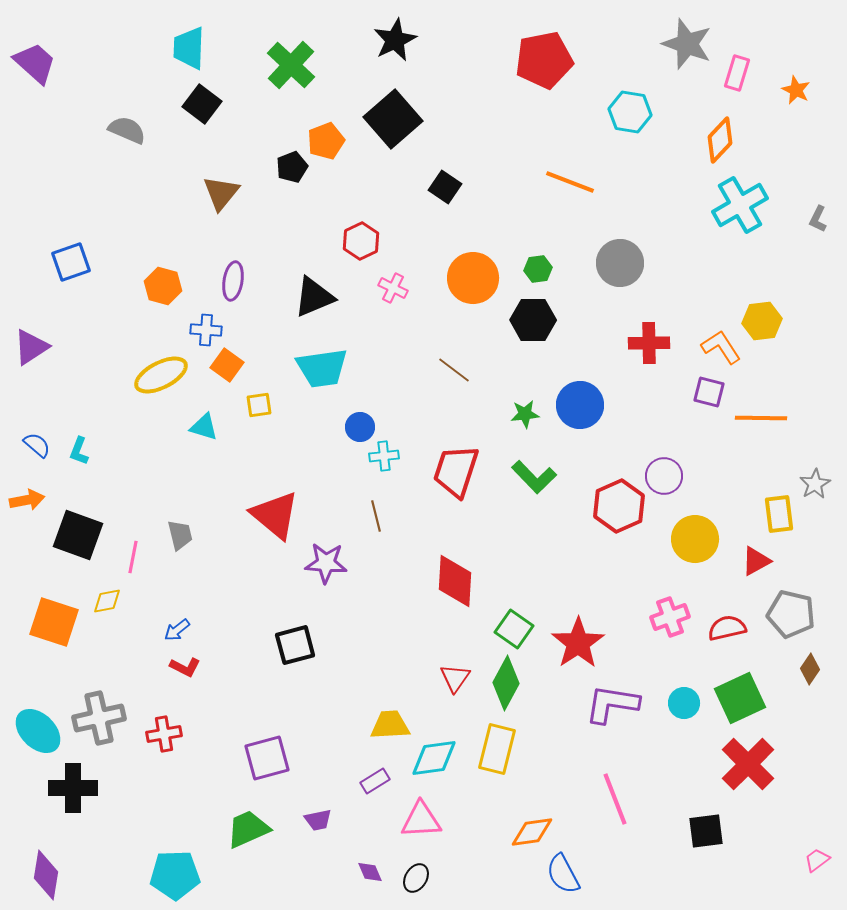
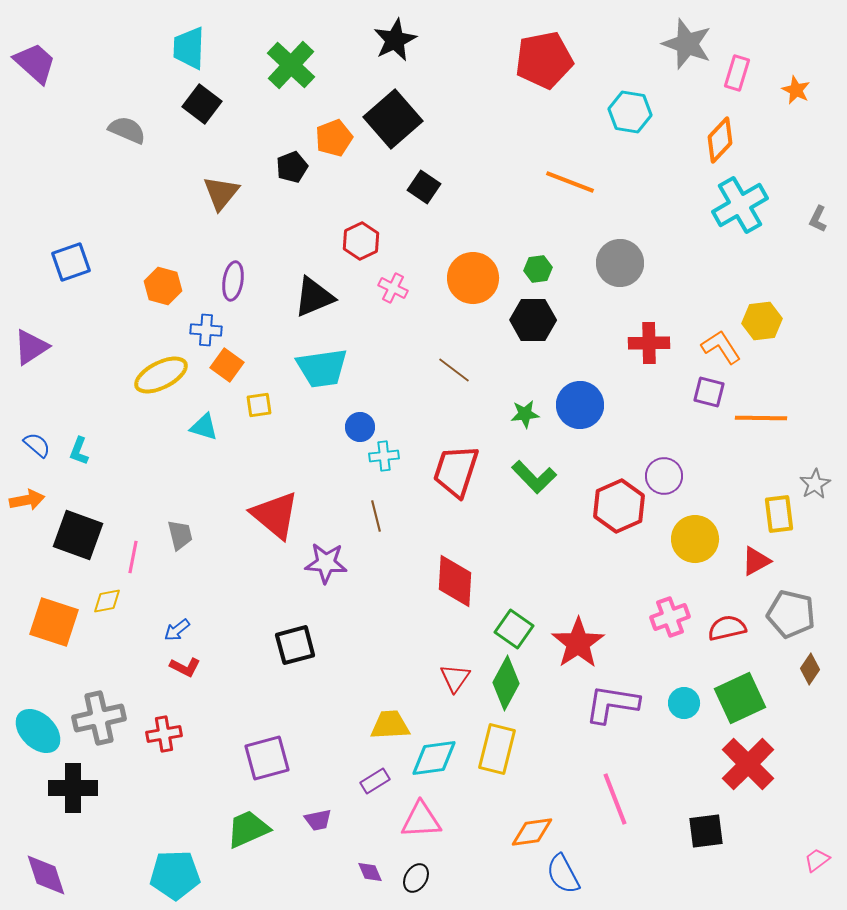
orange pentagon at (326, 141): moved 8 px right, 3 px up
black square at (445, 187): moved 21 px left
purple diamond at (46, 875): rotated 27 degrees counterclockwise
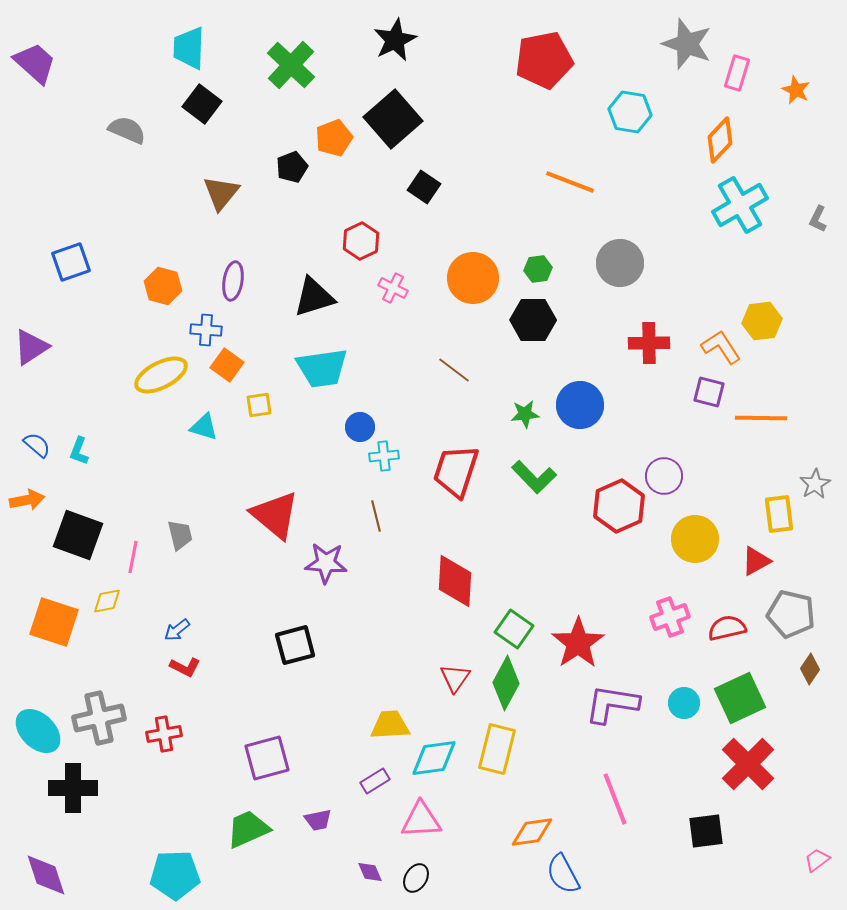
black triangle at (314, 297): rotated 6 degrees clockwise
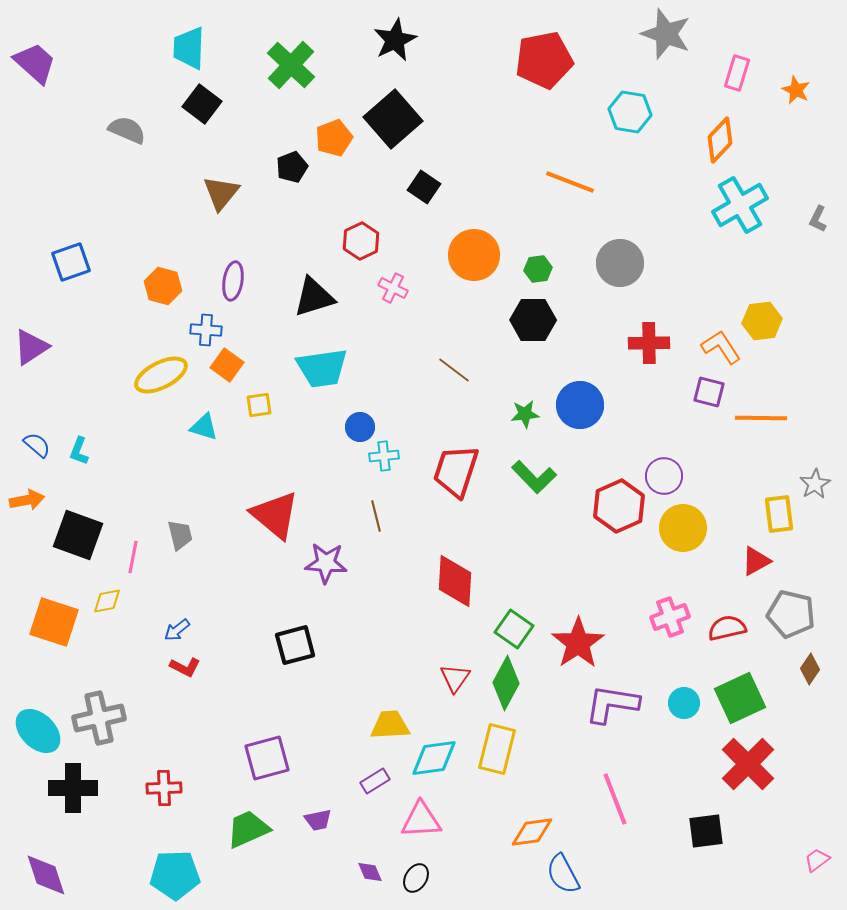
gray star at (687, 44): moved 21 px left, 10 px up
orange circle at (473, 278): moved 1 px right, 23 px up
yellow circle at (695, 539): moved 12 px left, 11 px up
red cross at (164, 734): moved 54 px down; rotated 8 degrees clockwise
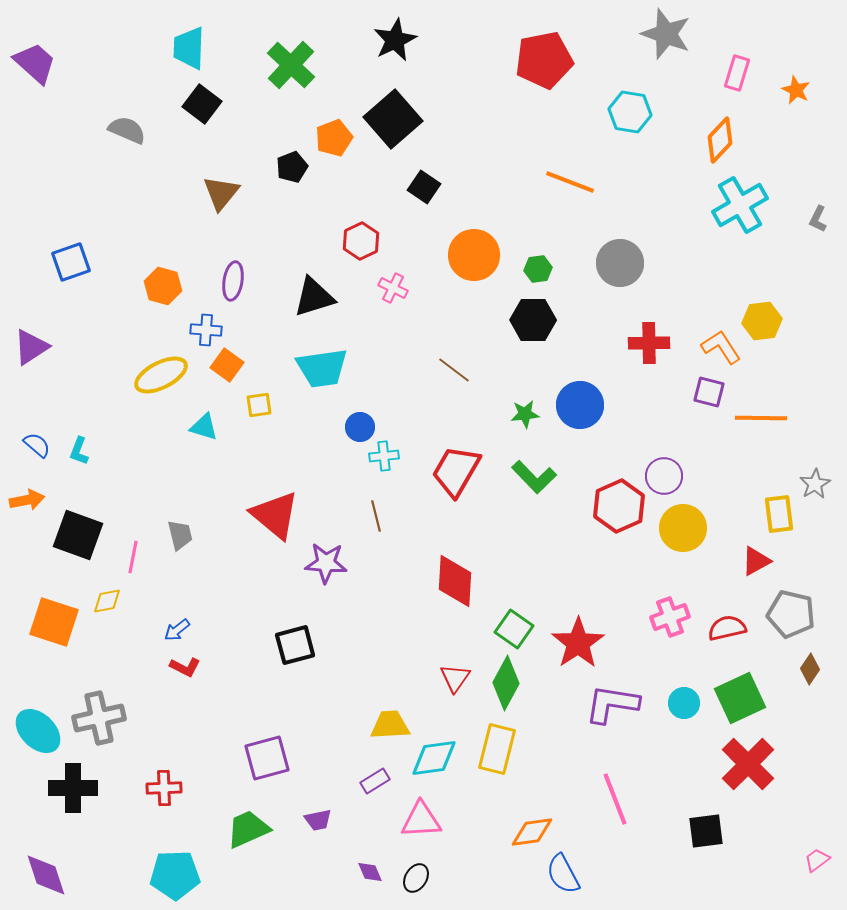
red trapezoid at (456, 471): rotated 12 degrees clockwise
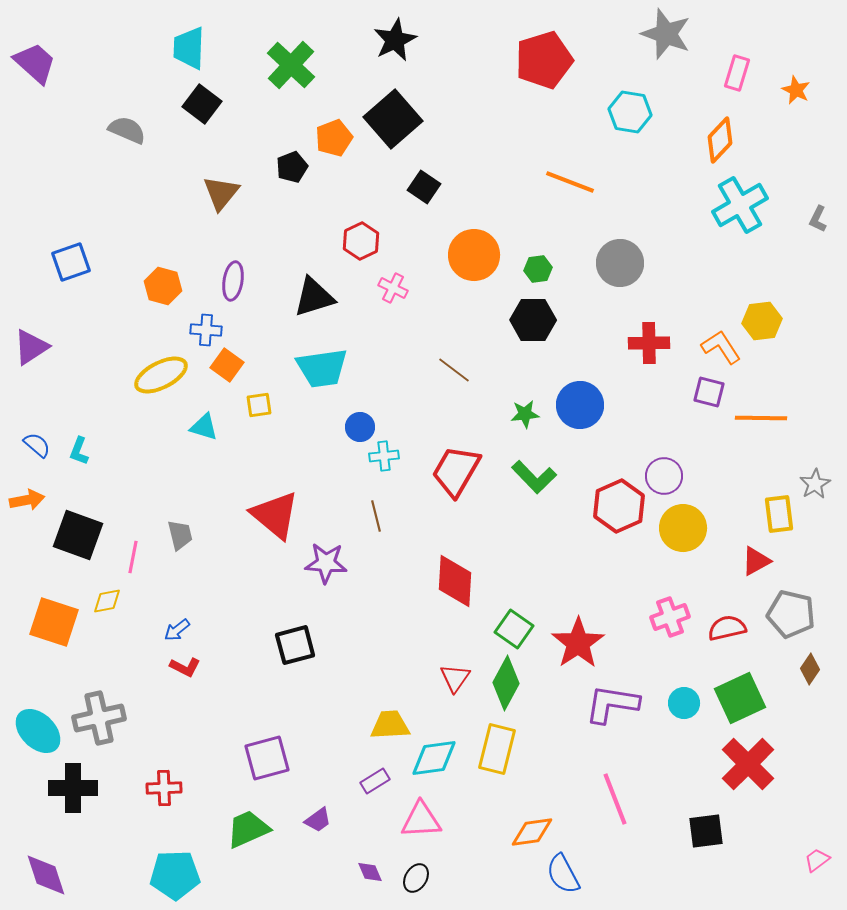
red pentagon at (544, 60): rotated 6 degrees counterclockwise
purple trapezoid at (318, 820): rotated 24 degrees counterclockwise
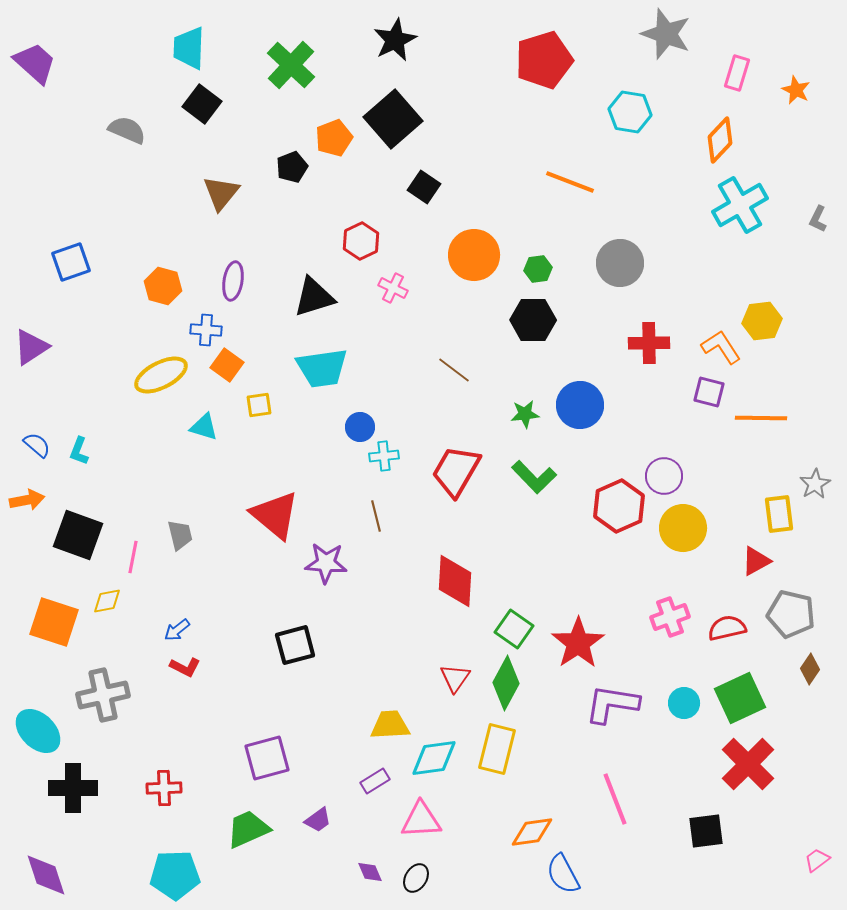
gray cross at (99, 718): moved 4 px right, 23 px up
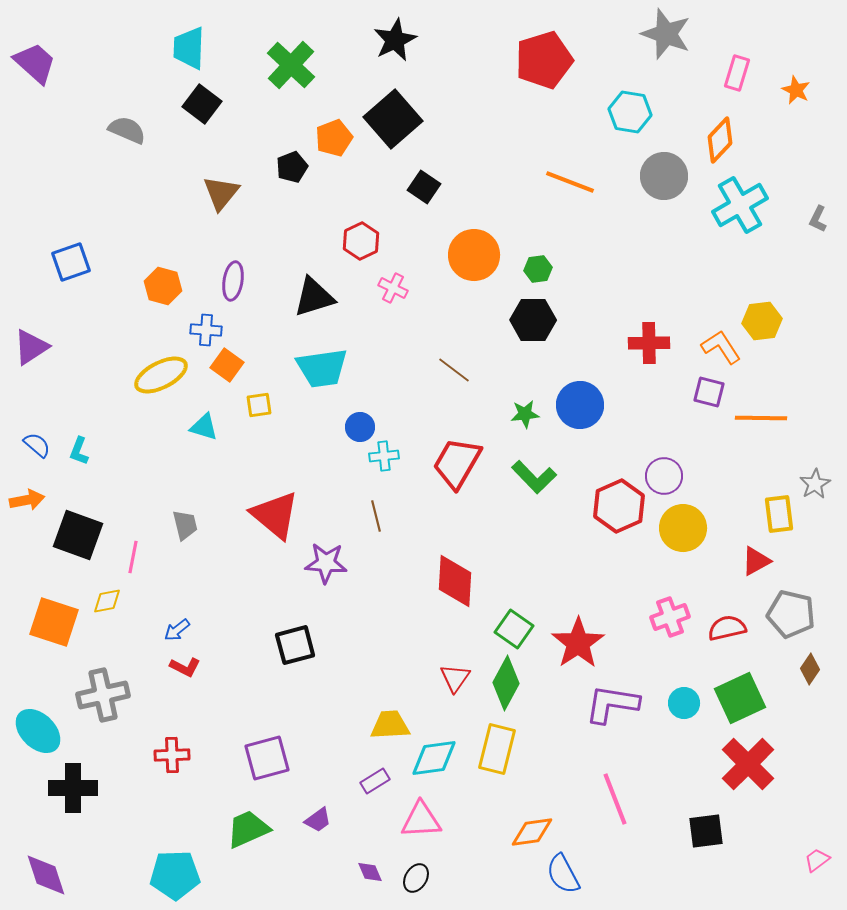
gray circle at (620, 263): moved 44 px right, 87 px up
red trapezoid at (456, 471): moved 1 px right, 8 px up
gray trapezoid at (180, 535): moved 5 px right, 10 px up
red cross at (164, 788): moved 8 px right, 33 px up
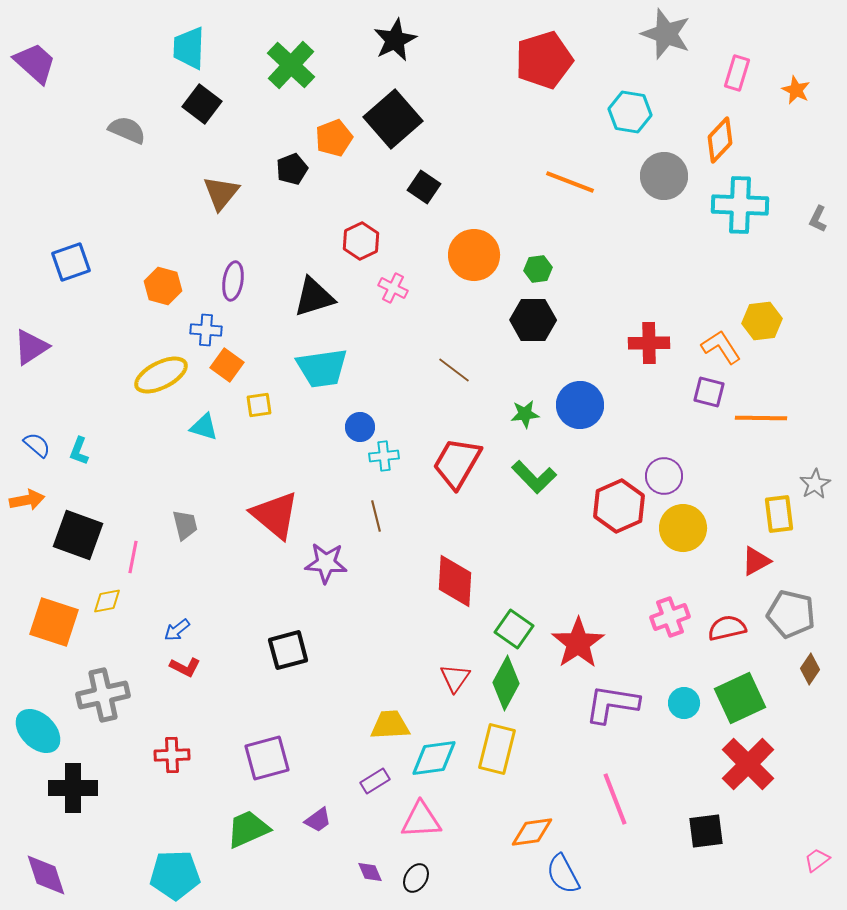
black pentagon at (292, 167): moved 2 px down
cyan cross at (740, 205): rotated 32 degrees clockwise
black square at (295, 645): moved 7 px left, 5 px down
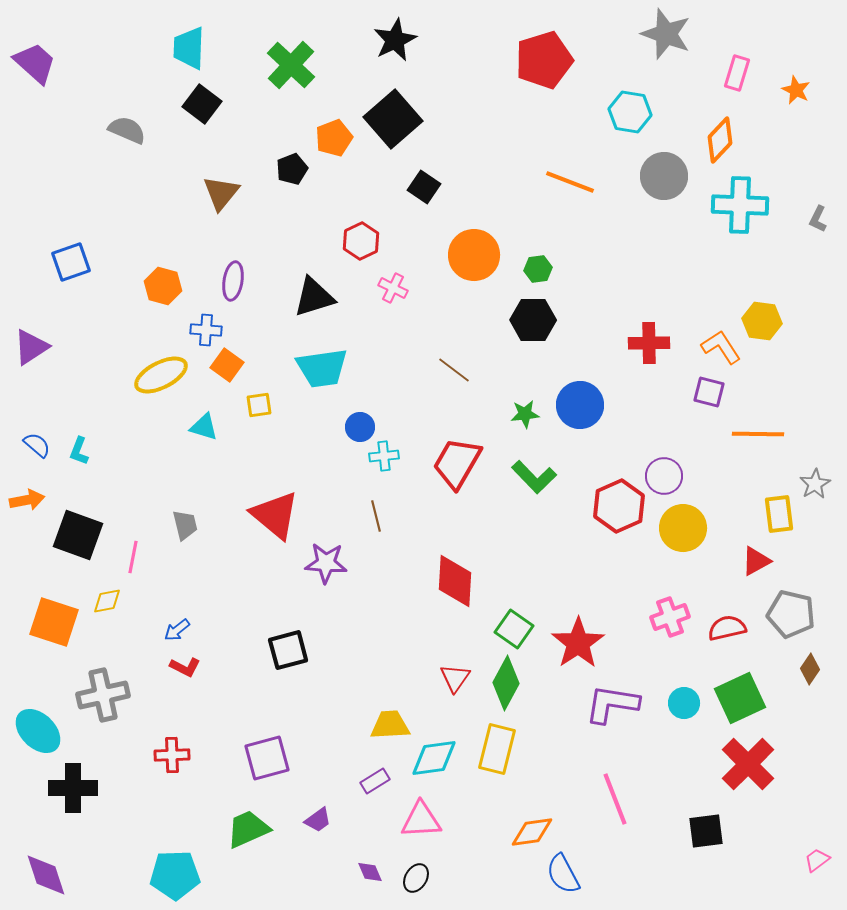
yellow hexagon at (762, 321): rotated 15 degrees clockwise
orange line at (761, 418): moved 3 px left, 16 px down
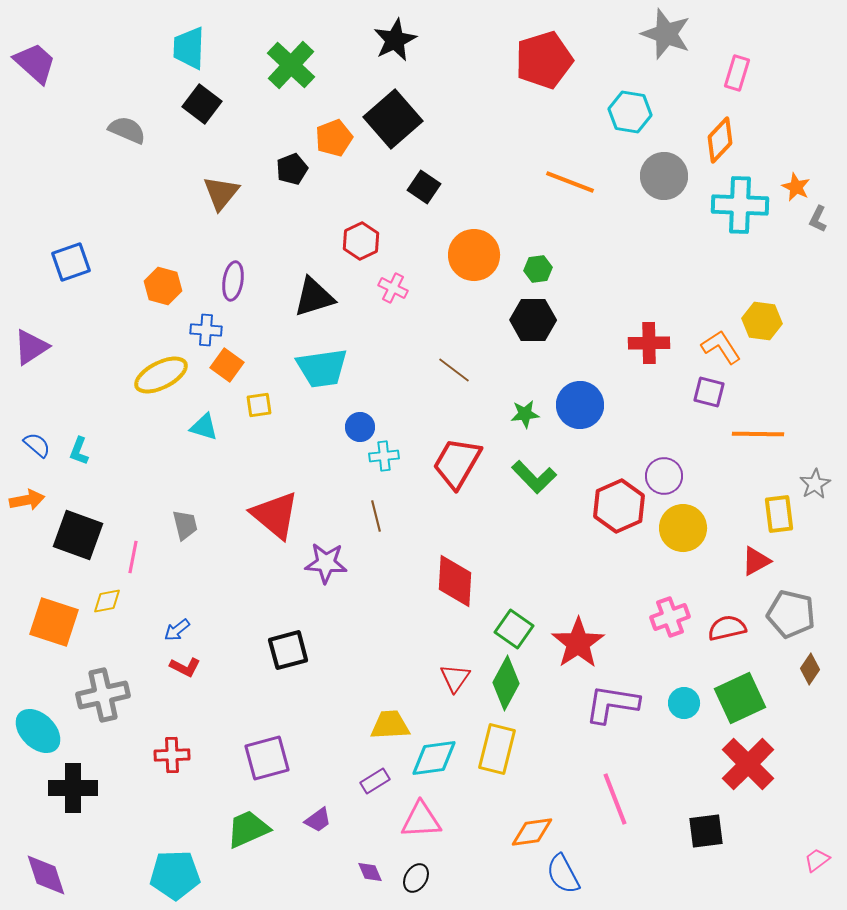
orange star at (796, 90): moved 97 px down
